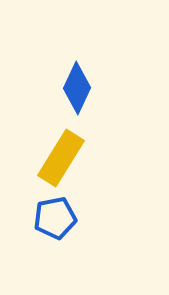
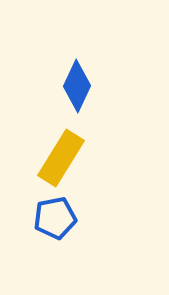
blue diamond: moved 2 px up
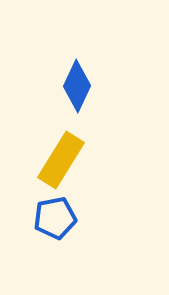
yellow rectangle: moved 2 px down
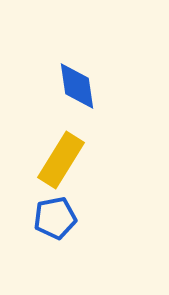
blue diamond: rotated 33 degrees counterclockwise
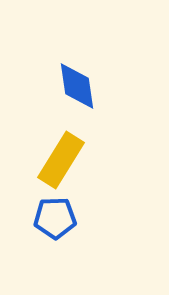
blue pentagon: rotated 9 degrees clockwise
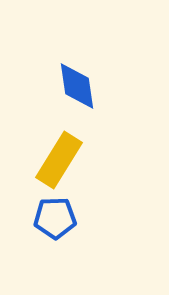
yellow rectangle: moved 2 px left
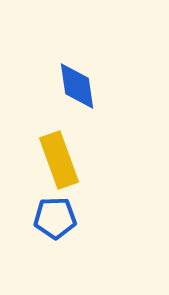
yellow rectangle: rotated 52 degrees counterclockwise
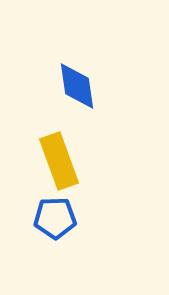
yellow rectangle: moved 1 px down
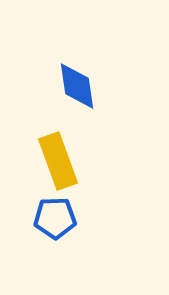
yellow rectangle: moved 1 px left
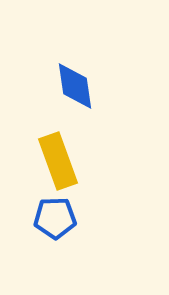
blue diamond: moved 2 px left
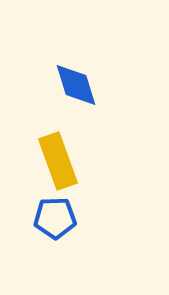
blue diamond: moved 1 px right, 1 px up; rotated 9 degrees counterclockwise
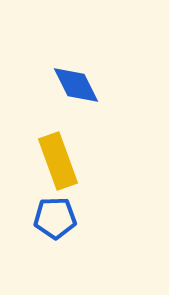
blue diamond: rotated 9 degrees counterclockwise
